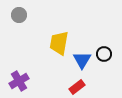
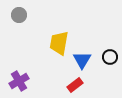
black circle: moved 6 px right, 3 px down
red rectangle: moved 2 px left, 2 px up
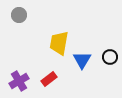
red rectangle: moved 26 px left, 6 px up
